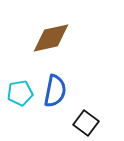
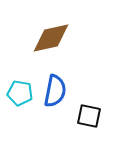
cyan pentagon: rotated 20 degrees clockwise
black square: moved 3 px right, 7 px up; rotated 25 degrees counterclockwise
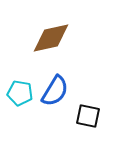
blue semicircle: rotated 20 degrees clockwise
black square: moved 1 px left
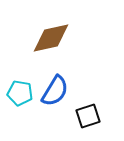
black square: rotated 30 degrees counterclockwise
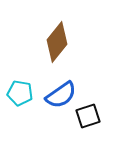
brown diamond: moved 6 px right, 4 px down; rotated 39 degrees counterclockwise
blue semicircle: moved 6 px right, 4 px down; rotated 24 degrees clockwise
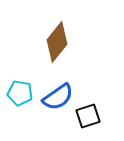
blue semicircle: moved 3 px left, 2 px down
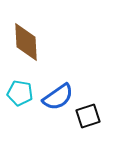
brown diamond: moved 31 px left; rotated 42 degrees counterclockwise
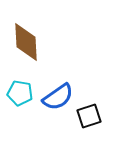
black square: moved 1 px right
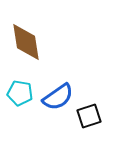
brown diamond: rotated 6 degrees counterclockwise
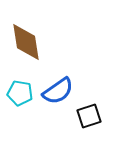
blue semicircle: moved 6 px up
